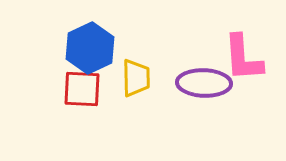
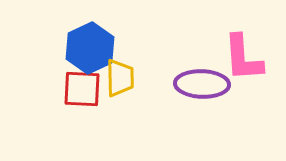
yellow trapezoid: moved 16 px left
purple ellipse: moved 2 px left, 1 px down
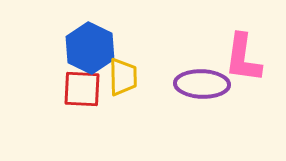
blue hexagon: rotated 9 degrees counterclockwise
pink L-shape: rotated 12 degrees clockwise
yellow trapezoid: moved 3 px right, 1 px up
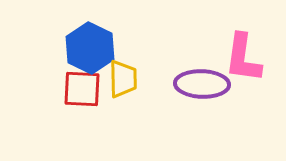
yellow trapezoid: moved 2 px down
